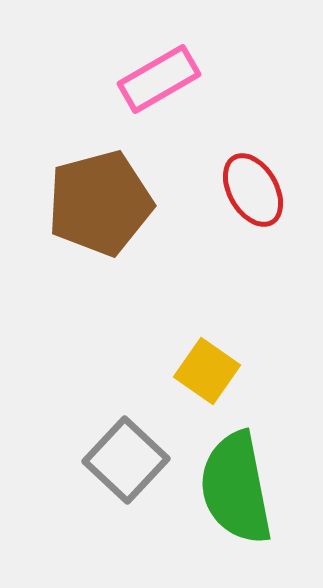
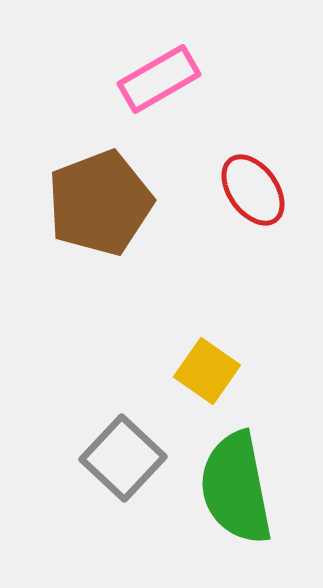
red ellipse: rotated 6 degrees counterclockwise
brown pentagon: rotated 6 degrees counterclockwise
gray square: moved 3 px left, 2 px up
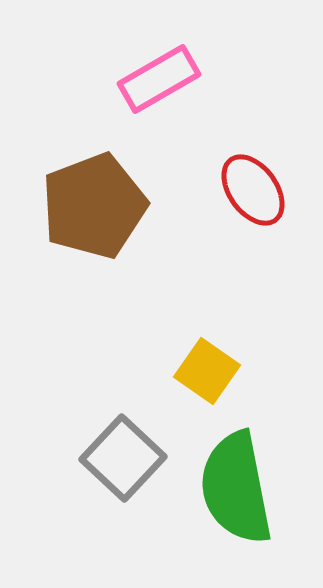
brown pentagon: moved 6 px left, 3 px down
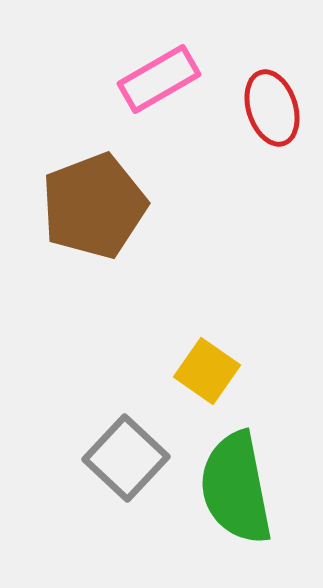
red ellipse: moved 19 px right, 82 px up; rotated 18 degrees clockwise
gray square: moved 3 px right
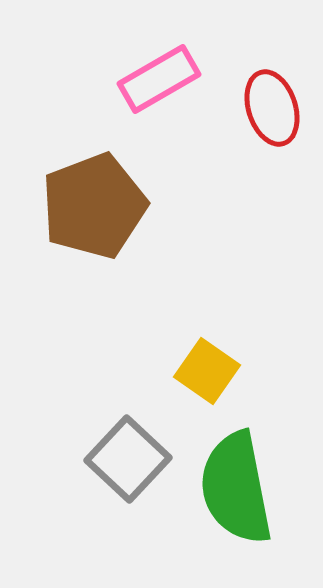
gray square: moved 2 px right, 1 px down
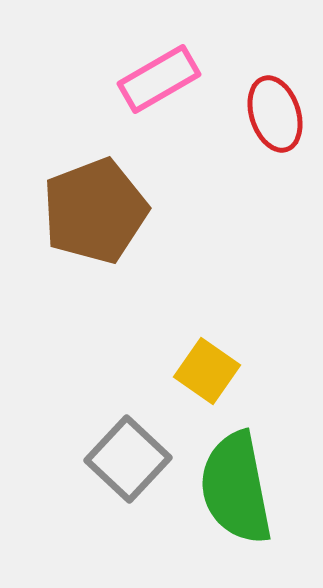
red ellipse: moved 3 px right, 6 px down
brown pentagon: moved 1 px right, 5 px down
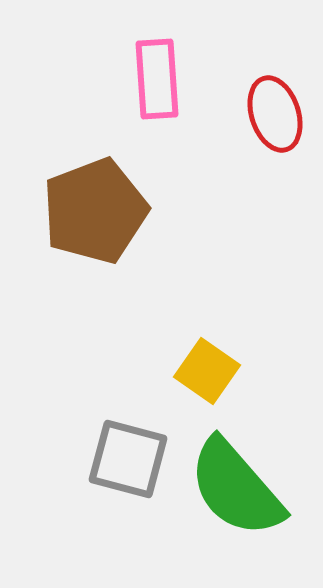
pink rectangle: moved 2 px left; rotated 64 degrees counterclockwise
gray square: rotated 28 degrees counterclockwise
green semicircle: rotated 30 degrees counterclockwise
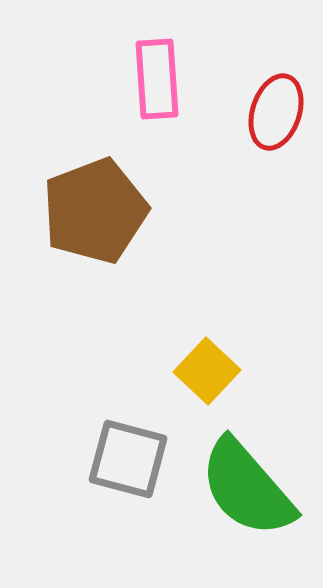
red ellipse: moved 1 px right, 2 px up; rotated 36 degrees clockwise
yellow square: rotated 8 degrees clockwise
green semicircle: moved 11 px right
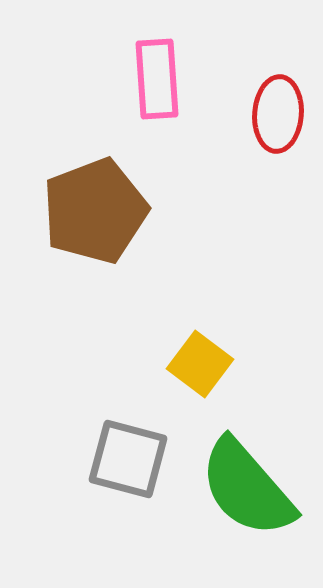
red ellipse: moved 2 px right, 2 px down; rotated 14 degrees counterclockwise
yellow square: moved 7 px left, 7 px up; rotated 6 degrees counterclockwise
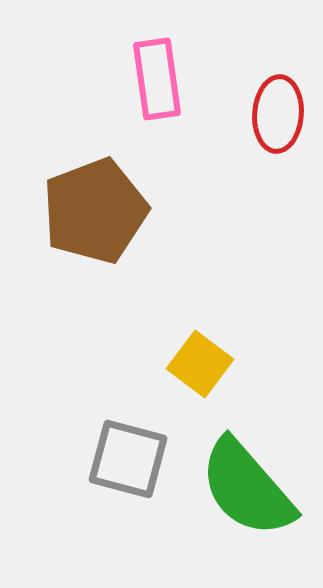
pink rectangle: rotated 4 degrees counterclockwise
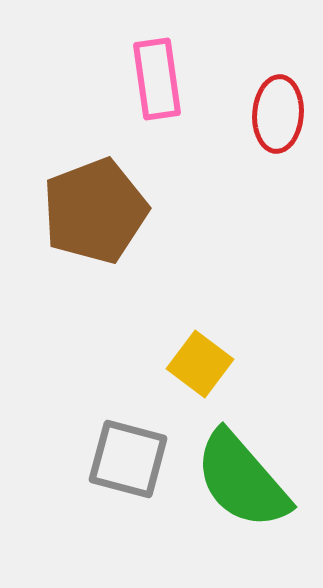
green semicircle: moved 5 px left, 8 px up
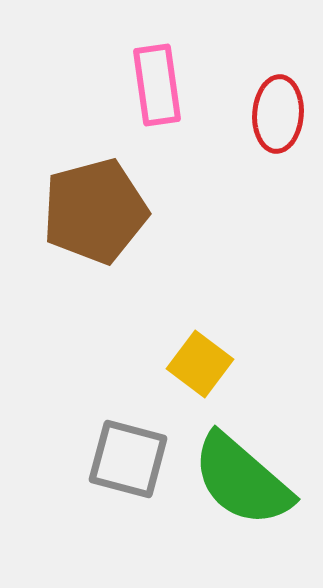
pink rectangle: moved 6 px down
brown pentagon: rotated 6 degrees clockwise
green semicircle: rotated 8 degrees counterclockwise
